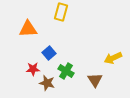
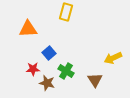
yellow rectangle: moved 5 px right
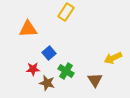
yellow rectangle: rotated 18 degrees clockwise
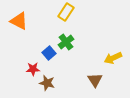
orange triangle: moved 9 px left, 8 px up; rotated 30 degrees clockwise
green cross: moved 29 px up; rotated 21 degrees clockwise
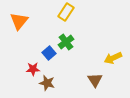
orange triangle: rotated 42 degrees clockwise
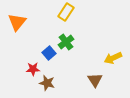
orange triangle: moved 2 px left, 1 px down
